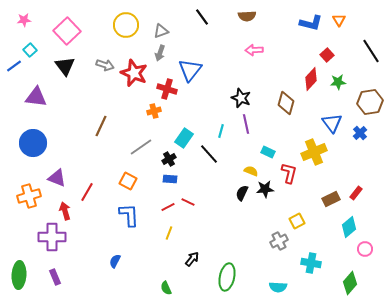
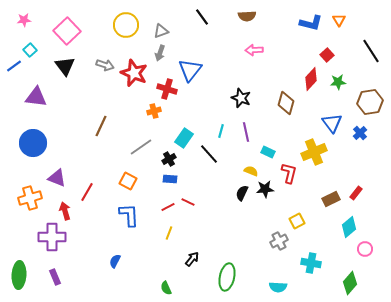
purple line at (246, 124): moved 8 px down
orange cross at (29, 196): moved 1 px right, 2 px down
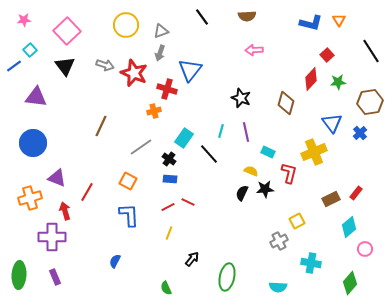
black cross at (169, 159): rotated 24 degrees counterclockwise
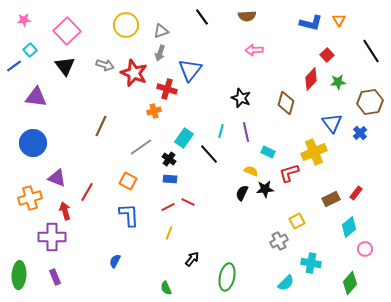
red L-shape at (289, 173): rotated 120 degrees counterclockwise
cyan semicircle at (278, 287): moved 8 px right, 4 px up; rotated 48 degrees counterclockwise
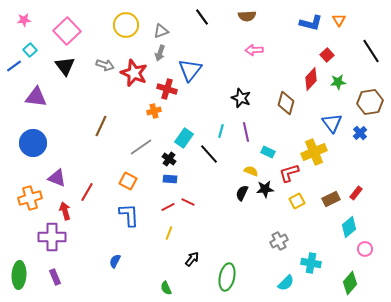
yellow square at (297, 221): moved 20 px up
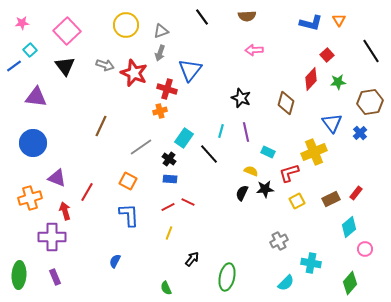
pink star at (24, 20): moved 2 px left, 3 px down
orange cross at (154, 111): moved 6 px right
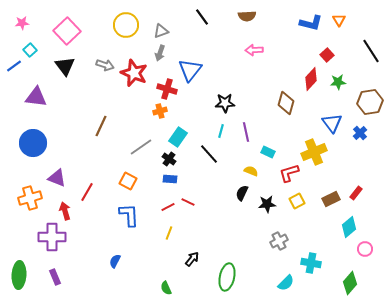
black star at (241, 98): moved 16 px left, 5 px down; rotated 24 degrees counterclockwise
cyan rectangle at (184, 138): moved 6 px left, 1 px up
black star at (265, 189): moved 2 px right, 15 px down
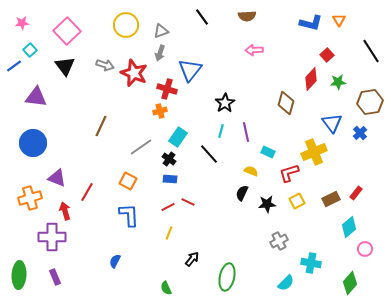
black star at (225, 103): rotated 30 degrees counterclockwise
